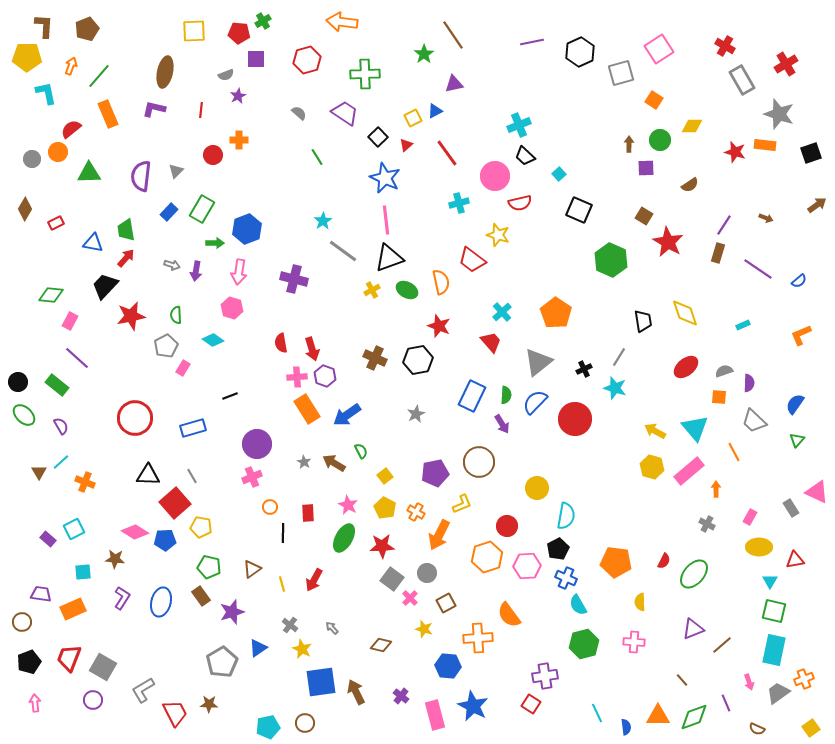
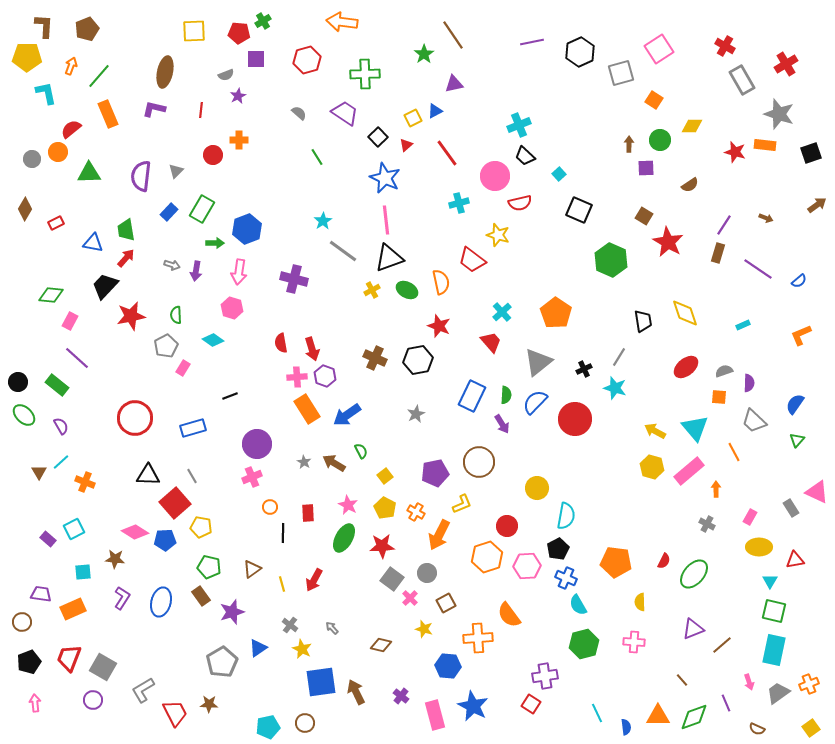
orange cross at (804, 679): moved 5 px right, 5 px down
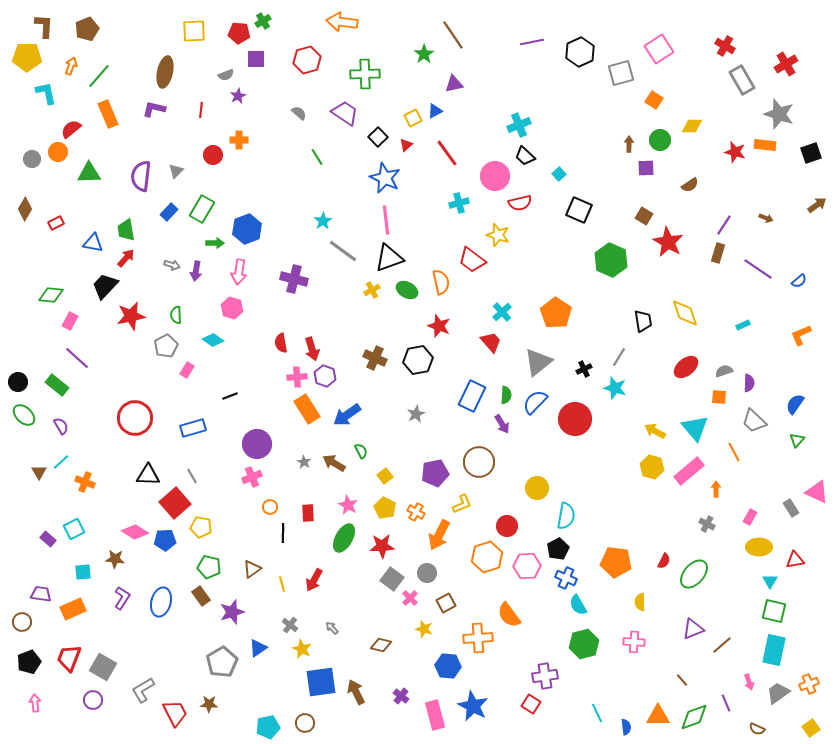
pink rectangle at (183, 368): moved 4 px right, 2 px down
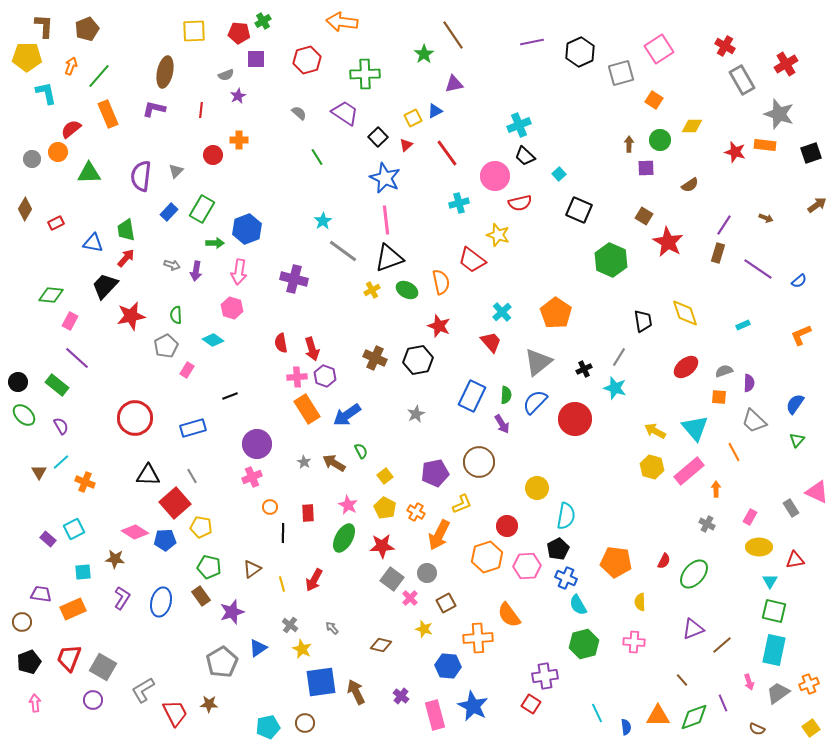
purple line at (726, 703): moved 3 px left
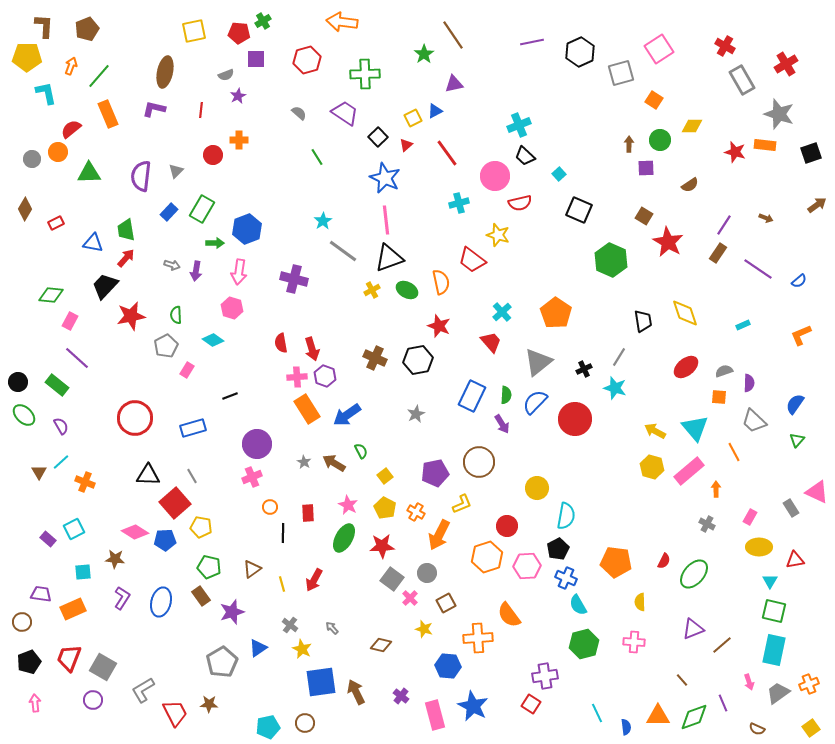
yellow square at (194, 31): rotated 10 degrees counterclockwise
brown rectangle at (718, 253): rotated 18 degrees clockwise
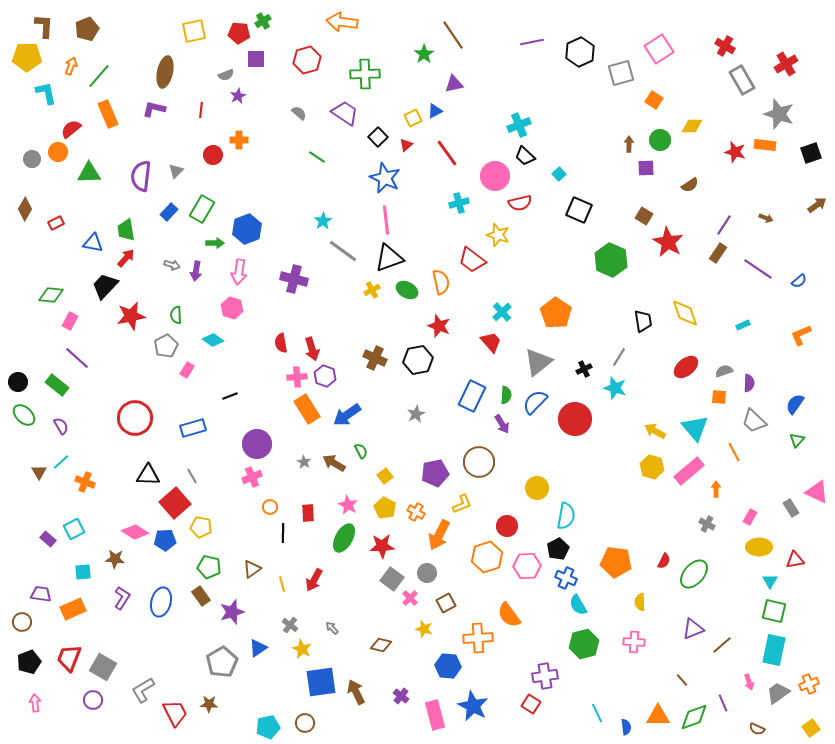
green line at (317, 157): rotated 24 degrees counterclockwise
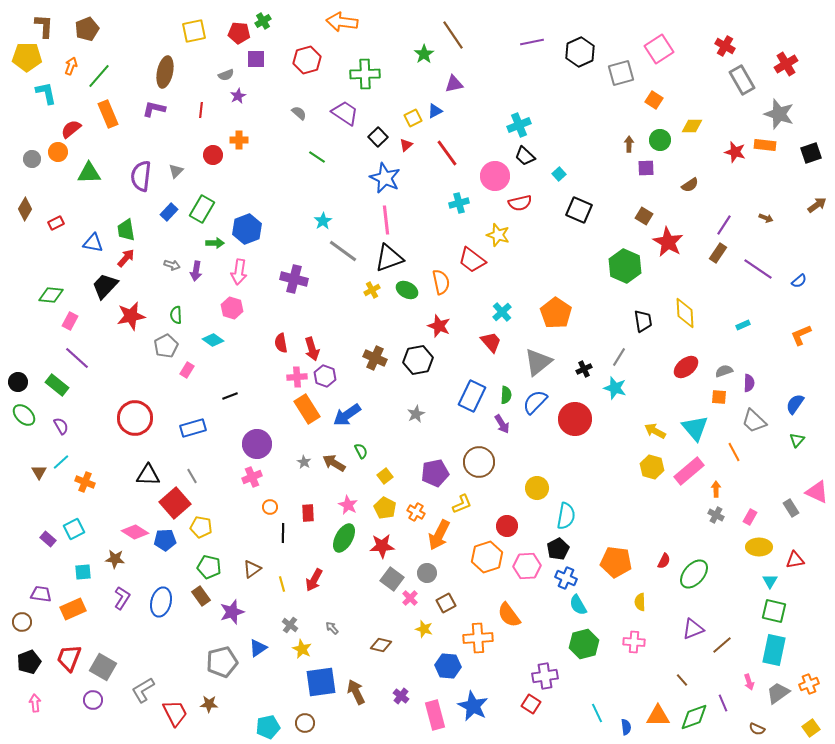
green hexagon at (611, 260): moved 14 px right, 6 px down
yellow diamond at (685, 313): rotated 16 degrees clockwise
gray cross at (707, 524): moved 9 px right, 9 px up
gray pentagon at (222, 662): rotated 16 degrees clockwise
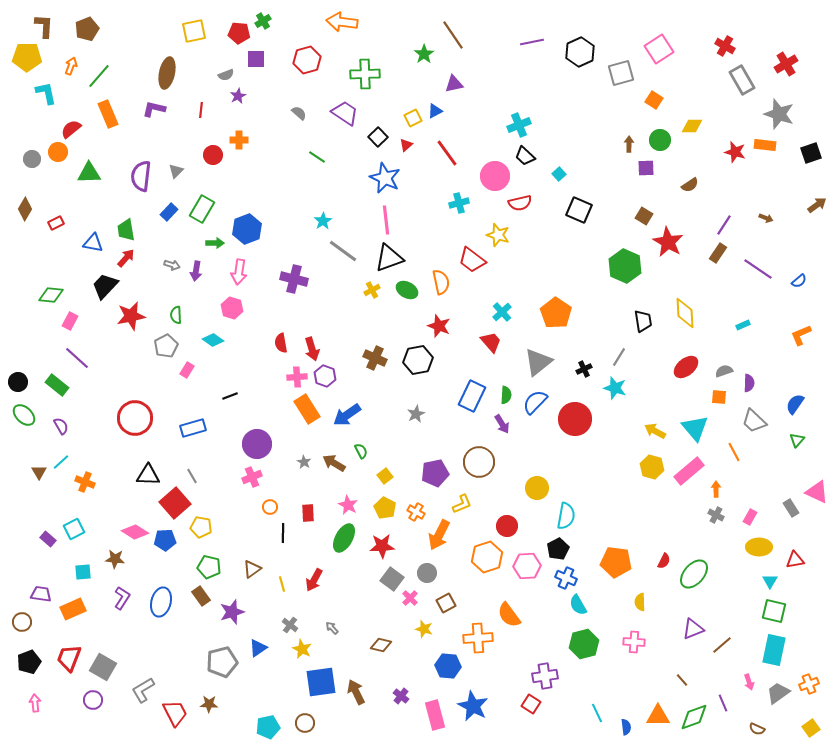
brown ellipse at (165, 72): moved 2 px right, 1 px down
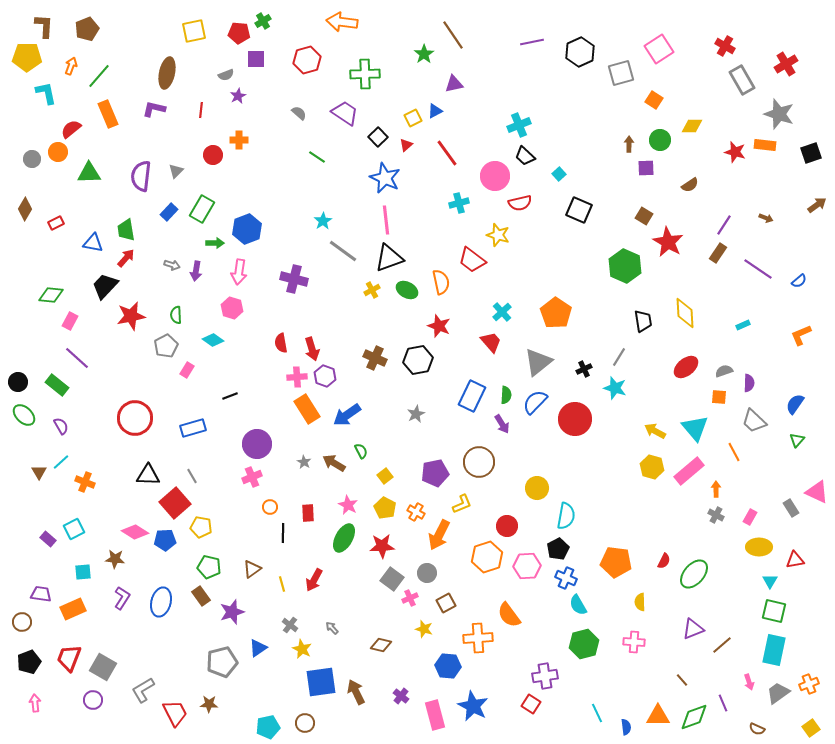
pink cross at (410, 598): rotated 21 degrees clockwise
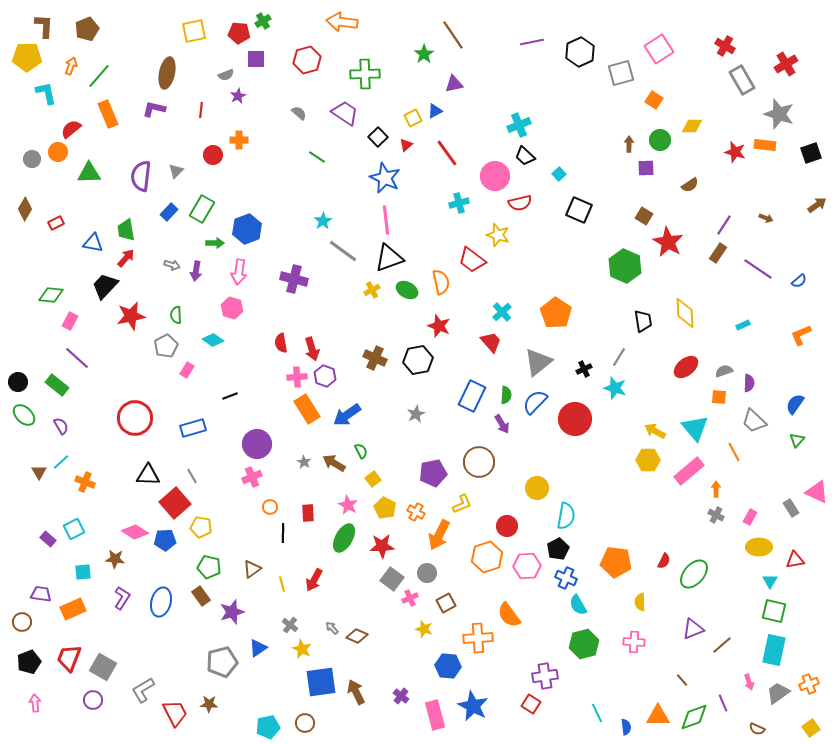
yellow hexagon at (652, 467): moved 4 px left, 7 px up; rotated 15 degrees counterclockwise
purple pentagon at (435, 473): moved 2 px left
yellow square at (385, 476): moved 12 px left, 3 px down
brown diamond at (381, 645): moved 24 px left, 9 px up; rotated 10 degrees clockwise
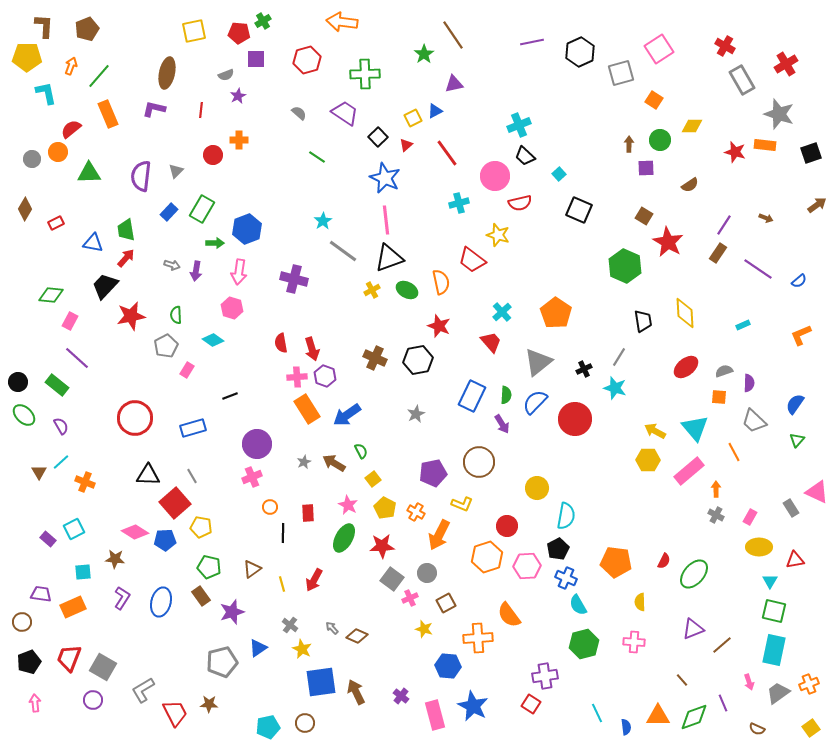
gray star at (304, 462): rotated 16 degrees clockwise
yellow L-shape at (462, 504): rotated 45 degrees clockwise
orange rectangle at (73, 609): moved 2 px up
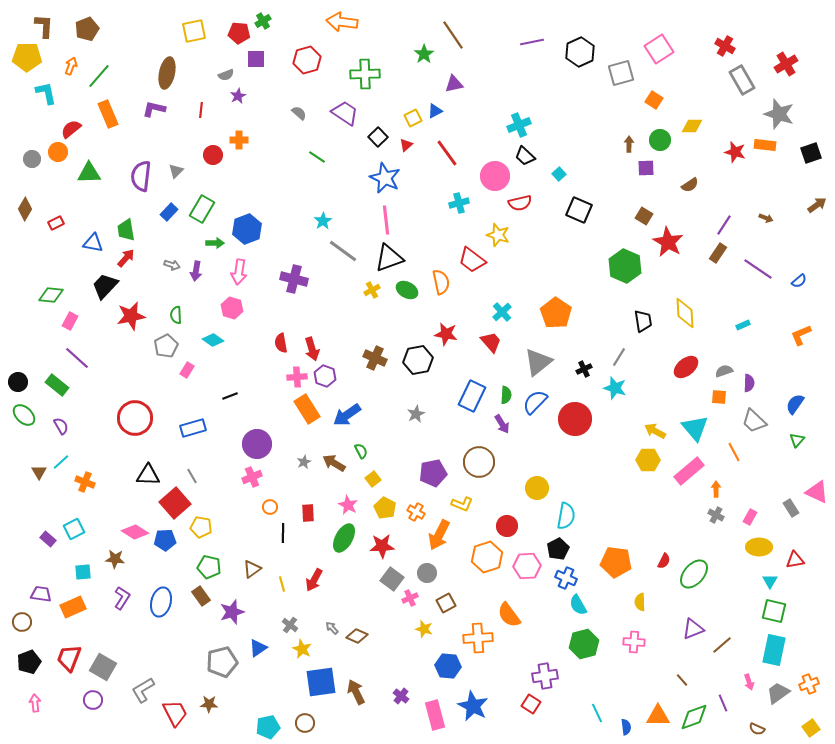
red star at (439, 326): moved 7 px right, 8 px down; rotated 10 degrees counterclockwise
